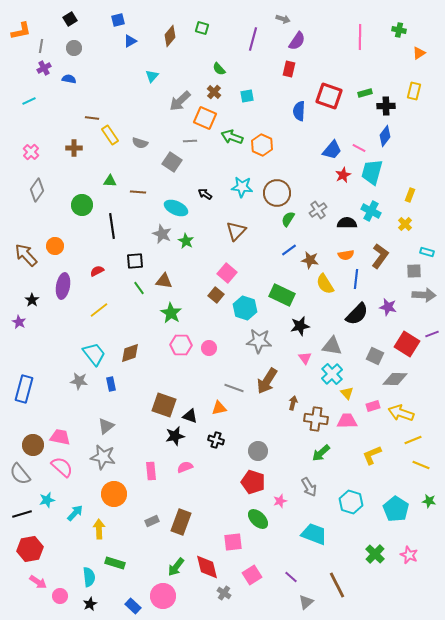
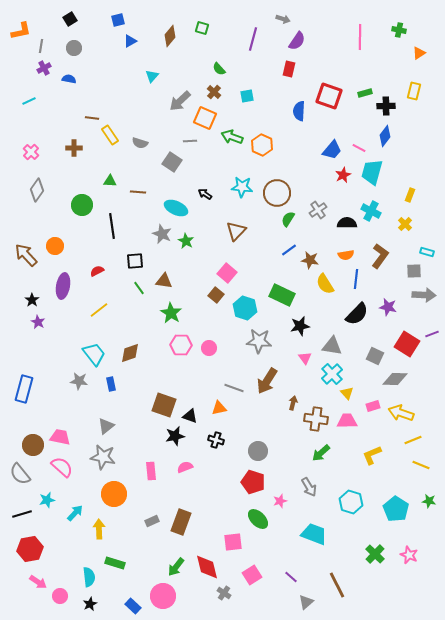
purple star at (19, 322): moved 19 px right
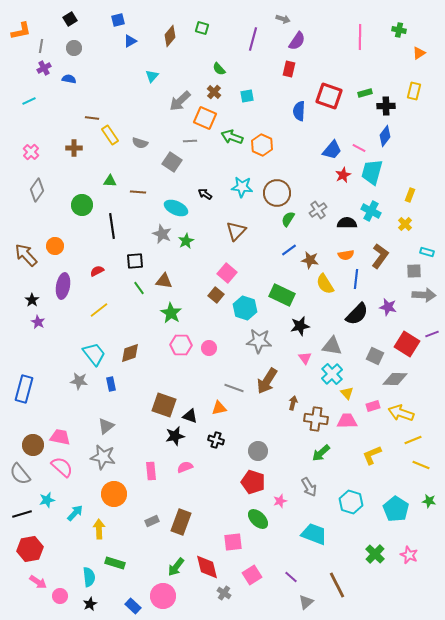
green star at (186, 241): rotated 14 degrees clockwise
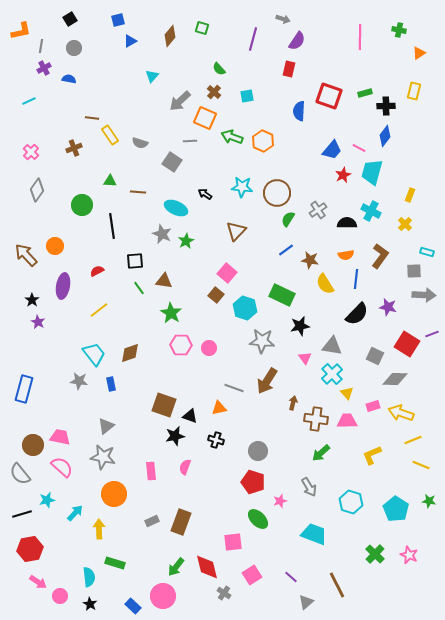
orange hexagon at (262, 145): moved 1 px right, 4 px up
brown cross at (74, 148): rotated 21 degrees counterclockwise
blue line at (289, 250): moved 3 px left
gray star at (259, 341): moved 3 px right
pink semicircle at (185, 467): rotated 49 degrees counterclockwise
black star at (90, 604): rotated 16 degrees counterclockwise
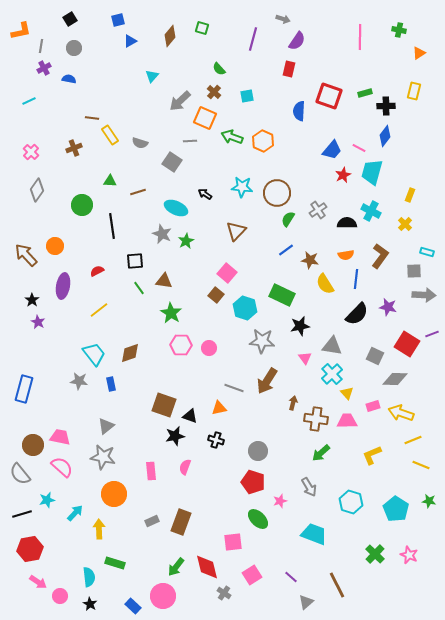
brown line at (138, 192): rotated 21 degrees counterclockwise
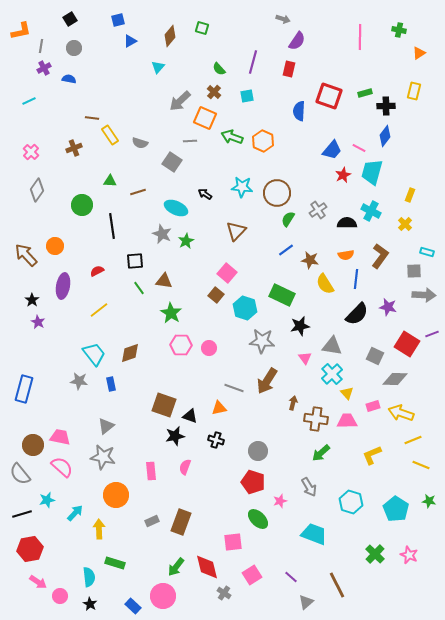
purple line at (253, 39): moved 23 px down
cyan triangle at (152, 76): moved 6 px right, 9 px up
orange circle at (114, 494): moved 2 px right, 1 px down
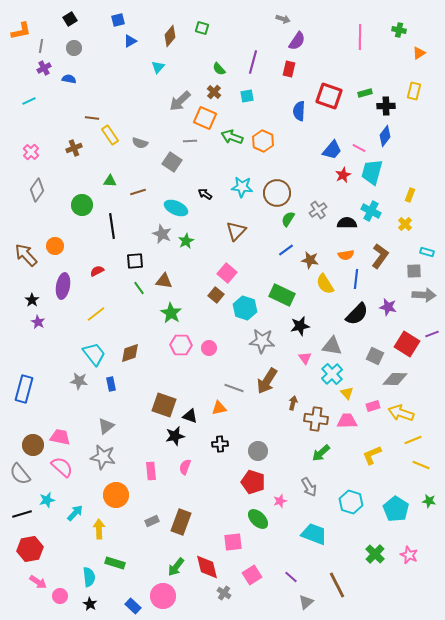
yellow line at (99, 310): moved 3 px left, 4 px down
black cross at (216, 440): moved 4 px right, 4 px down; rotated 21 degrees counterclockwise
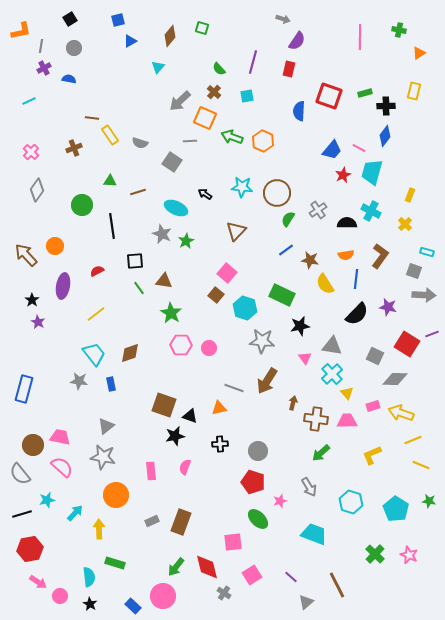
gray square at (414, 271): rotated 21 degrees clockwise
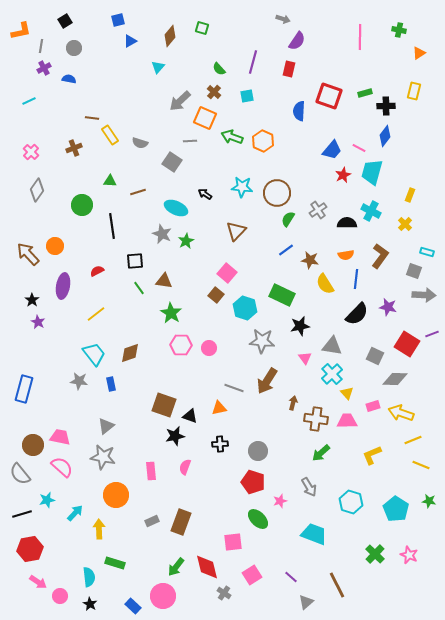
black square at (70, 19): moved 5 px left, 2 px down
brown arrow at (26, 255): moved 2 px right, 1 px up
